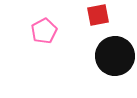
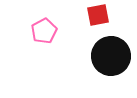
black circle: moved 4 px left
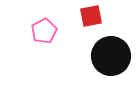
red square: moved 7 px left, 1 px down
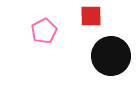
red square: rotated 10 degrees clockwise
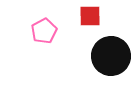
red square: moved 1 px left
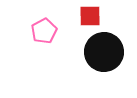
black circle: moved 7 px left, 4 px up
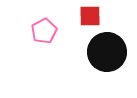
black circle: moved 3 px right
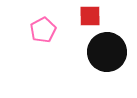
pink pentagon: moved 1 px left, 1 px up
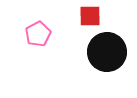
pink pentagon: moved 5 px left, 4 px down
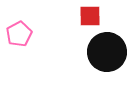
pink pentagon: moved 19 px left
